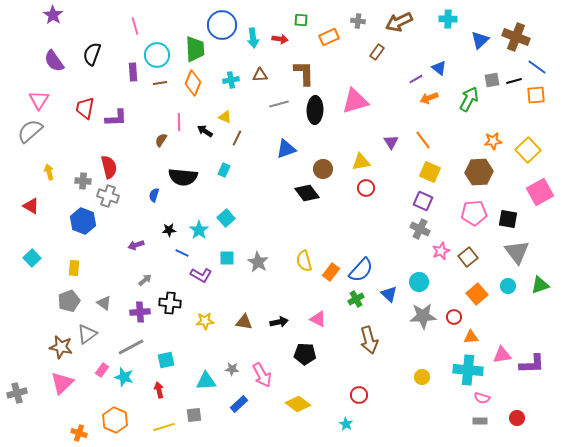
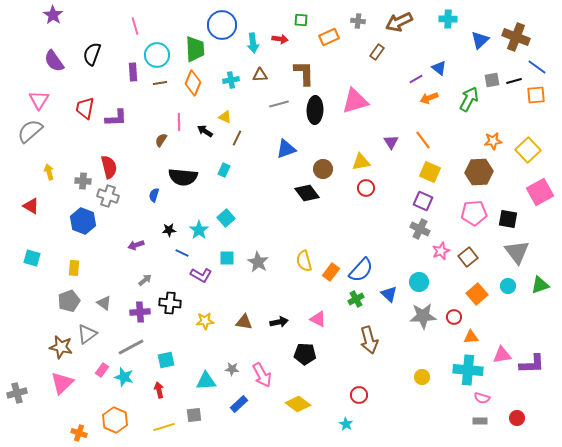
cyan arrow at (253, 38): moved 5 px down
cyan square at (32, 258): rotated 30 degrees counterclockwise
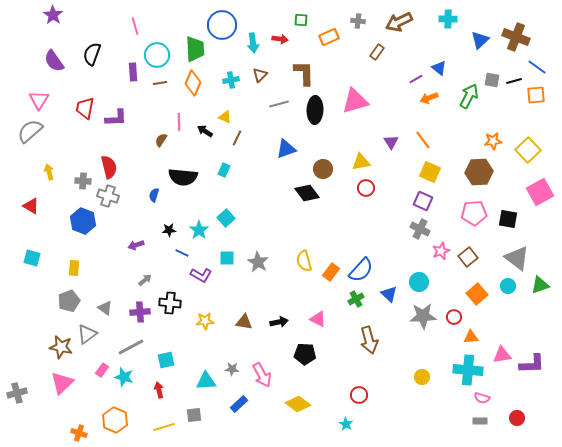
brown triangle at (260, 75): rotated 42 degrees counterclockwise
gray square at (492, 80): rotated 21 degrees clockwise
green arrow at (469, 99): moved 3 px up
gray triangle at (517, 252): moved 6 px down; rotated 16 degrees counterclockwise
gray triangle at (104, 303): moved 1 px right, 5 px down
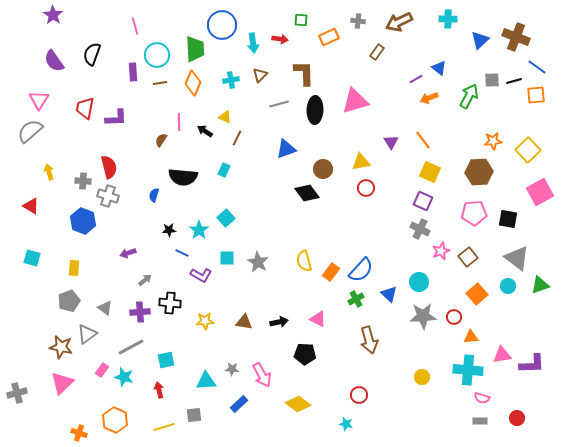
gray square at (492, 80): rotated 14 degrees counterclockwise
purple arrow at (136, 245): moved 8 px left, 8 px down
cyan star at (346, 424): rotated 16 degrees counterclockwise
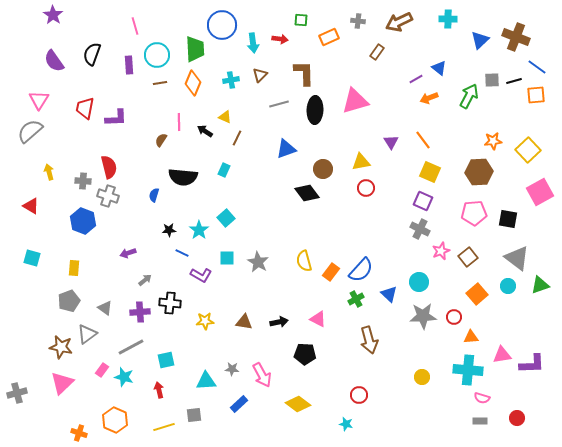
purple rectangle at (133, 72): moved 4 px left, 7 px up
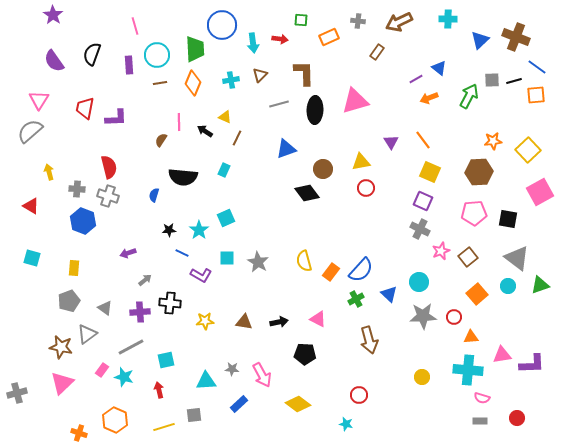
gray cross at (83, 181): moved 6 px left, 8 px down
cyan square at (226, 218): rotated 18 degrees clockwise
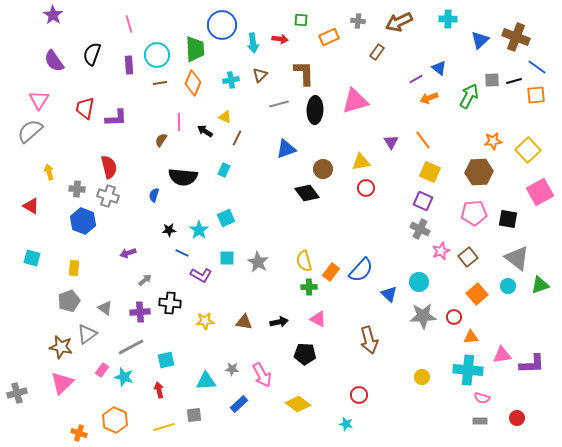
pink line at (135, 26): moved 6 px left, 2 px up
green cross at (356, 299): moved 47 px left, 12 px up; rotated 28 degrees clockwise
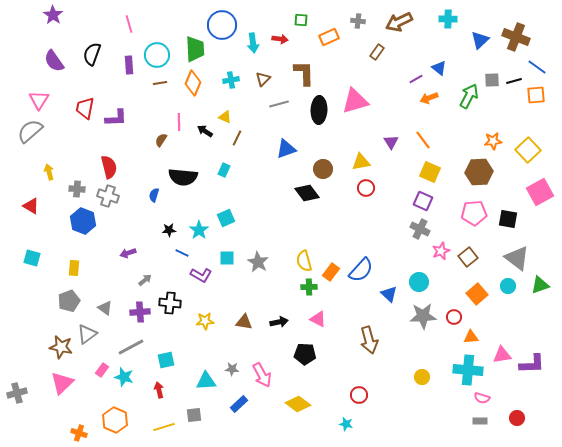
brown triangle at (260, 75): moved 3 px right, 4 px down
black ellipse at (315, 110): moved 4 px right
